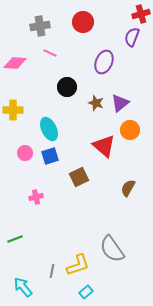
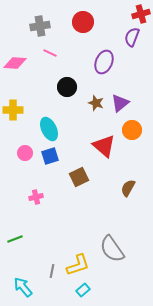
orange circle: moved 2 px right
cyan rectangle: moved 3 px left, 2 px up
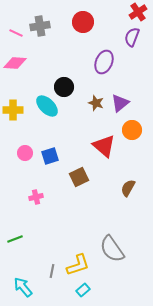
red cross: moved 3 px left, 2 px up; rotated 18 degrees counterclockwise
pink line: moved 34 px left, 20 px up
black circle: moved 3 px left
cyan ellipse: moved 2 px left, 23 px up; rotated 20 degrees counterclockwise
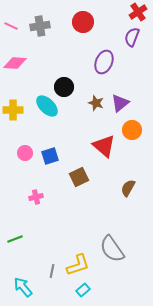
pink line: moved 5 px left, 7 px up
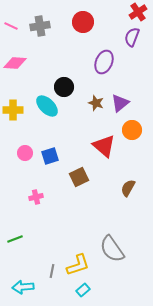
cyan arrow: rotated 55 degrees counterclockwise
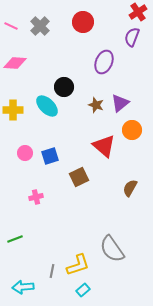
gray cross: rotated 36 degrees counterclockwise
brown star: moved 2 px down
brown semicircle: moved 2 px right
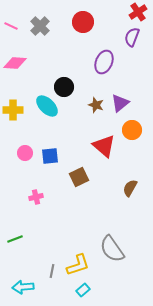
blue square: rotated 12 degrees clockwise
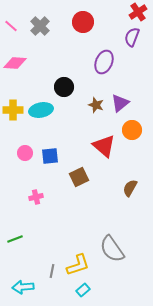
pink line: rotated 16 degrees clockwise
cyan ellipse: moved 6 px left, 4 px down; rotated 55 degrees counterclockwise
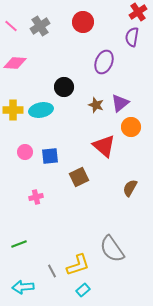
gray cross: rotated 12 degrees clockwise
purple semicircle: rotated 12 degrees counterclockwise
orange circle: moved 1 px left, 3 px up
pink circle: moved 1 px up
green line: moved 4 px right, 5 px down
gray line: rotated 40 degrees counterclockwise
